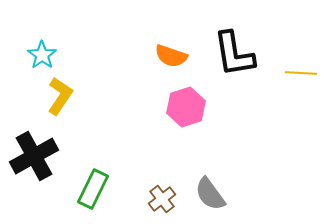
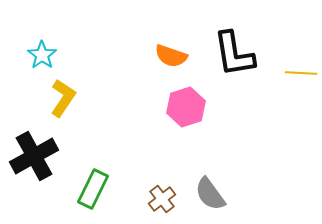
yellow L-shape: moved 3 px right, 2 px down
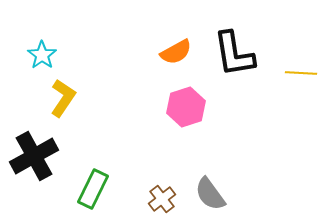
orange semicircle: moved 5 px right, 4 px up; rotated 48 degrees counterclockwise
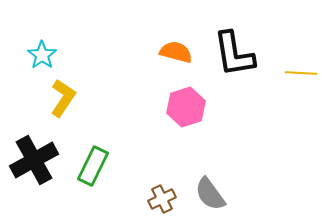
orange semicircle: rotated 136 degrees counterclockwise
black cross: moved 4 px down
green rectangle: moved 23 px up
brown cross: rotated 12 degrees clockwise
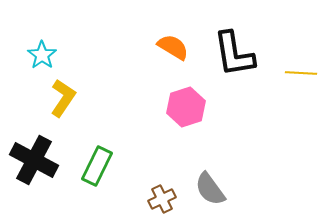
orange semicircle: moved 3 px left, 5 px up; rotated 16 degrees clockwise
black cross: rotated 33 degrees counterclockwise
green rectangle: moved 4 px right
gray semicircle: moved 5 px up
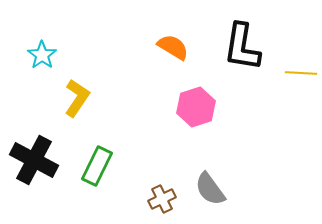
black L-shape: moved 8 px right, 7 px up; rotated 18 degrees clockwise
yellow L-shape: moved 14 px right
pink hexagon: moved 10 px right
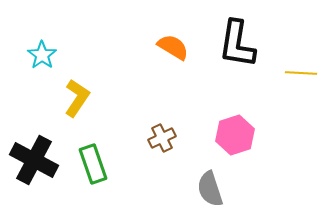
black L-shape: moved 5 px left, 3 px up
pink hexagon: moved 39 px right, 28 px down
green rectangle: moved 4 px left, 2 px up; rotated 45 degrees counterclockwise
gray semicircle: rotated 18 degrees clockwise
brown cross: moved 61 px up
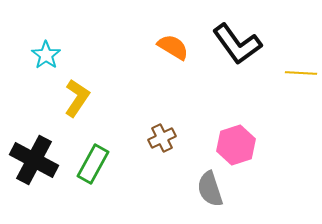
black L-shape: rotated 45 degrees counterclockwise
cyan star: moved 4 px right
pink hexagon: moved 1 px right, 10 px down
green rectangle: rotated 48 degrees clockwise
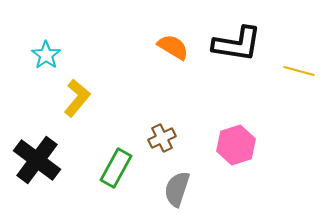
black L-shape: rotated 45 degrees counterclockwise
yellow line: moved 2 px left, 2 px up; rotated 12 degrees clockwise
yellow L-shape: rotated 6 degrees clockwise
black cross: moved 3 px right; rotated 9 degrees clockwise
green rectangle: moved 23 px right, 4 px down
gray semicircle: moved 33 px left; rotated 36 degrees clockwise
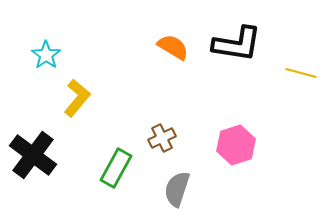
yellow line: moved 2 px right, 2 px down
black cross: moved 4 px left, 5 px up
